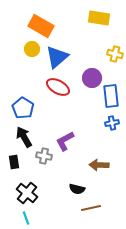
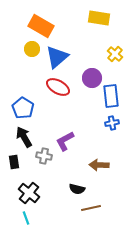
yellow cross: rotated 28 degrees clockwise
black cross: moved 2 px right
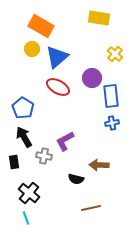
black semicircle: moved 1 px left, 10 px up
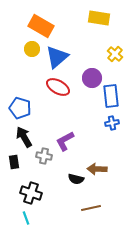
blue pentagon: moved 3 px left; rotated 15 degrees counterclockwise
brown arrow: moved 2 px left, 4 px down
black cross: moved 2 px right; rotated 20 degrees counterclockwise
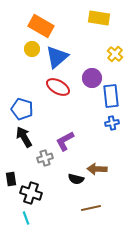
blue pentagon: moved 2 px right, 1 px down
gray cross: moved 1 px right, 2 px down; rotated 28 degrees counterclockwise
black rectangle: moved 3 px left, 17 px down
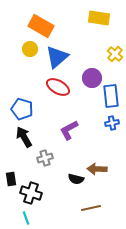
yellow circle: moved 2 px left
purple L-shape: moved 4 px right, 11 px up
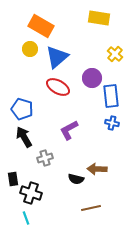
blue cross: rotated 24 degrees clockwise
black rectangle: moved 2 px right
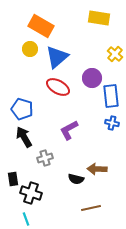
cyan line: moved 1 px down
